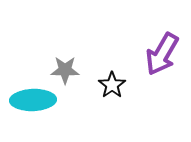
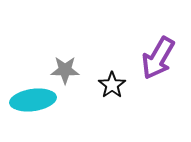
purple arrow: moved 4 px left, 4 px down
cyan ellipse: rotated 6 degrees counterclockwise
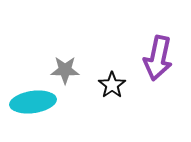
purple arrow: rotated 18 degrees counterclockwise
cyan ellipse: moved 2 px down
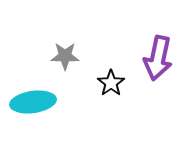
gray star: moved 14 px up
black star: moved 1 px left, 2 px up
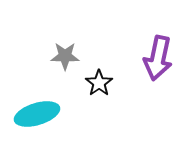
black star: moved 12 px left
cyan ellipse: moved 4 px right, 12 px down; rotated 9 degrees counterclockwise
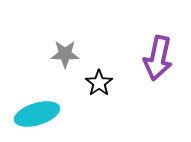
gray star: moved 2 px up
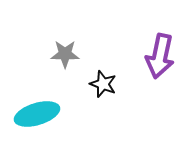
purple arrow: moved 2 px right, 2 px up
black star: moved 4 px right, 1 px down; rotated 16 degrees counterclockwise
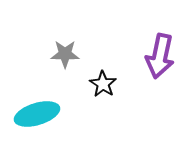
black star: rotated 12 degrees clockwise
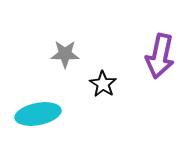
cyan ellipse: moved 1 px right; rotated 6 degrees clockwise
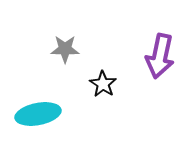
gray star: moved 5 px up
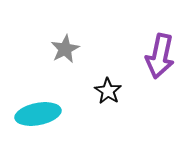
gray star: rotated 28 degrees counterclockwise
black star: moved 5 px right, 7 px down
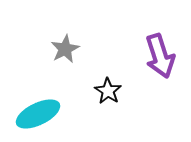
purple arrow: rotated 30 degrees counterclockwise
cyan ellipse: rotated 15 degrees counterclockwise
